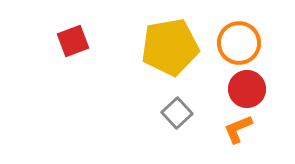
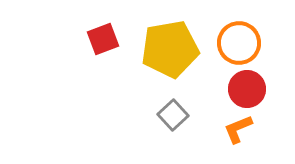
red square: moved 30 px right, 2 px up
yellow pentagon: moved 2 px down
gray square: moved 4 px left, 2 px down
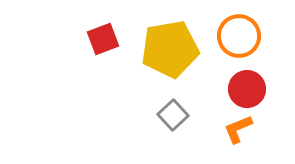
orange circle: moved 7 px up
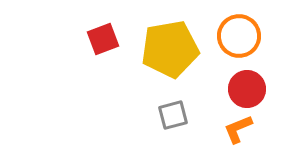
gray square: rotated 28 degrees clockwise
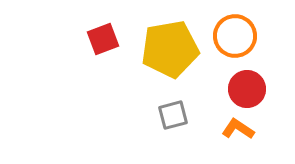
orange circle: moved 4 px left
orange L-shape: rotated 56 degrees clockwise
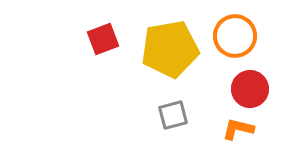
red circle: moved 3 px right
orange L-shape: rotated 20 degrees counterclockwise
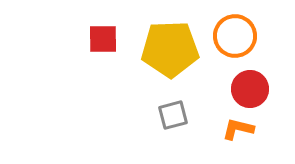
red square: rotated 20 degrees clockwise
yellow pentagon: rotated 8 degrees clockwise
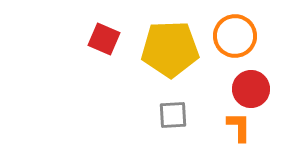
red square: moved 1 px right; rotated 24 degrees clockwise
red circle: moved 1 px right
gray square: rotated 12 degrees clockwise
orange L-shape: moved 1 px right, 2 px up; rotated 76 degrees clockwise
